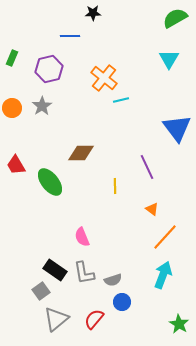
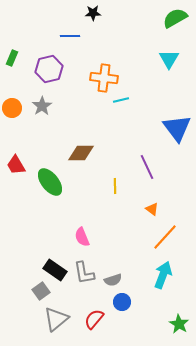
orange cross: rotated 32 degrees counterclockwise
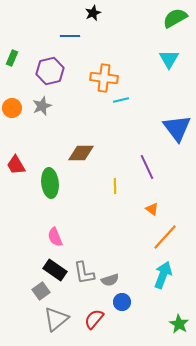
black star: rotated 21 degrees counterclockwise
purple hexagon: moved 1 px right, 2 px down
gray star: rotated 12 degrees clockwise
green ellipse: moved 1 px down; rotated 32 degrees clockwise
pink semicircle: moved 27 px left
gray semicircle: moved 3 px left
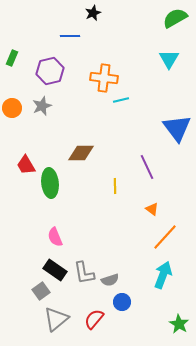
red trapezoid: moved 10 px right
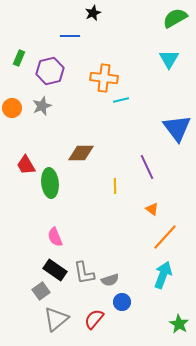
green rectangle: moved 7 px right
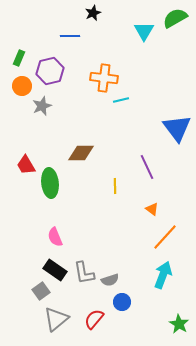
cyan triangle: moved 25 px left, 28 px up
orange circle: moved 10 px right, 22 px up
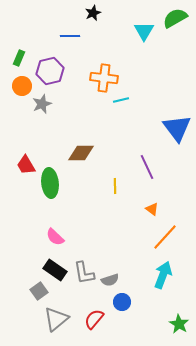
gray star: moved 2 px up
pink semicircle: rotated 24 degrees counterclockwise
gray square: moved 2 px left
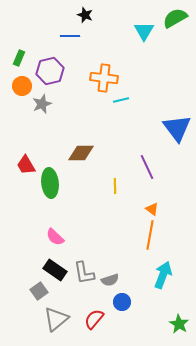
black star: moved 8 px left, 2 px down; rotated 28 degrees counterclockwise
orange line: moved 15 px left, 2 px up; rotated 32 degrees counterclockwise
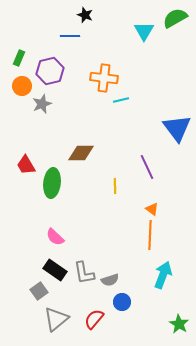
green ellipse: moved 2 px right; rotated 12 degrees clockwise
orange line: rotated 8 degrees counterclockwise
